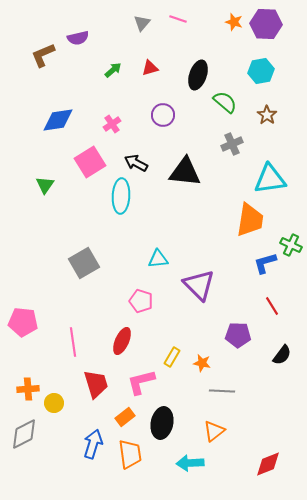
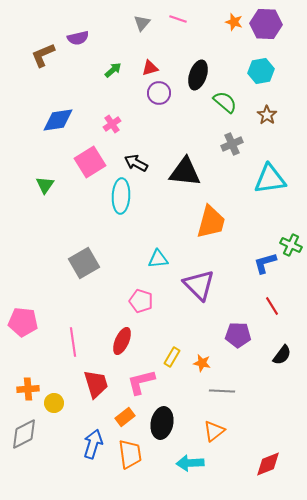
purple circle at (163, 115): moved 4 px left, 22 px up
orange trapezoid at (250, 220): moved 39 px left, 2 px down; rotated 6 degrees clockwise
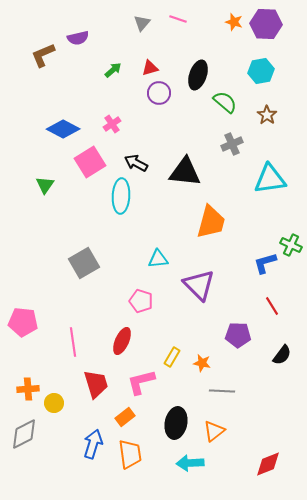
blue diamond at (58, 120): moved 5 px right, 9 px down; rotated 36 degrees clockwise
black ellipse at (162, 423): moved 14 px right
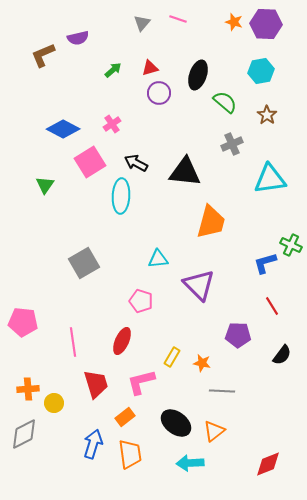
black ellipse at (176, 423): rotated 64 degrees counterclockwise
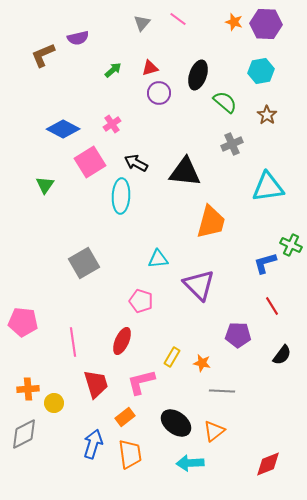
pink line at (178, 19): rotated 18 degrees clockwise
cyan triangle at (270, 179): moved 2 px left, 8 px down
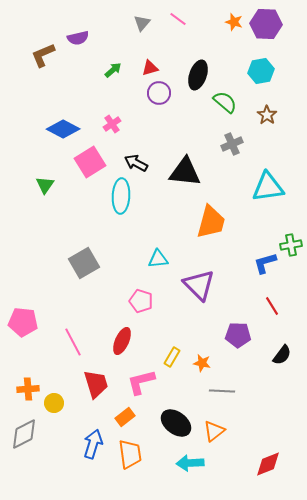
green cross at (291, 245): rotated 35 degrees counterclockwise
pink line at (73, 342): rotated 20 degrees counterclockwise
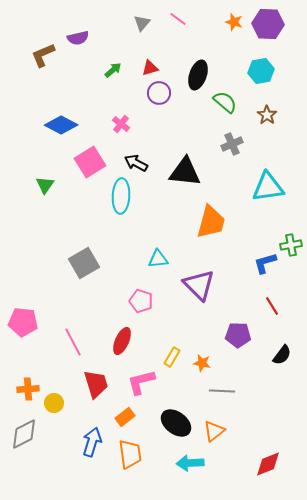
purple hexagon at (266, 24): moved 2 px right
pink cross at (112, 124): moved 9 px right; rotated 18 degrees counterclockwise
blue diamond at (63, 129): moved 2 px left, 4 px up
blue arrow at (93, 444): moved 1 px left, 2 px up
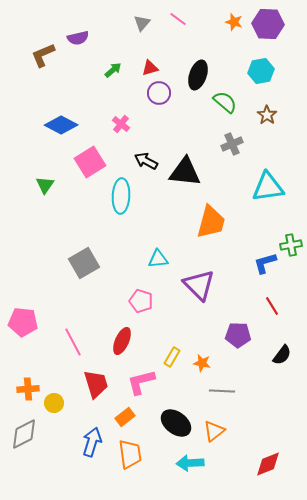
black arrow at (136, 163): moved 10 px right, 2 px up
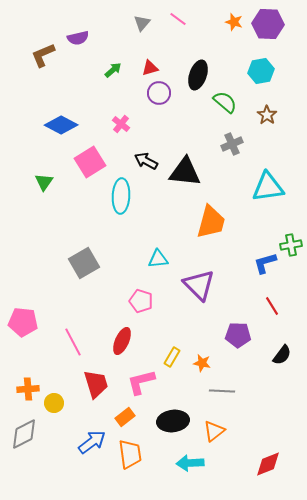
green triangle at (45, 185): moved 1 px left, 3 px up
black ellipse at (176, 423): moved 3 px left, 2 px up; rotated 44 degrees counterclockwise
blue arrow at (92, 442): rotated 36 degrees clockwise
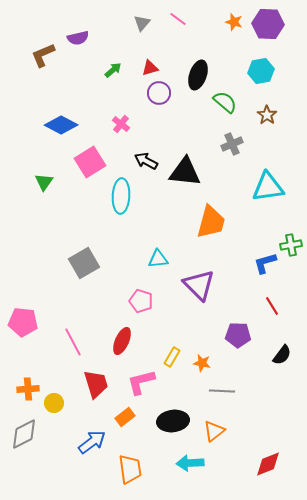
orange trapezoid at (130, 454): moved 15 px down
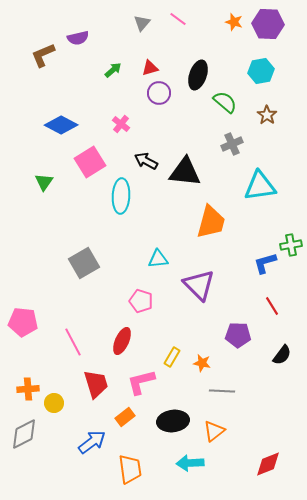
cyan triangle at (268, 187): moved 8 px left, 1 px up
